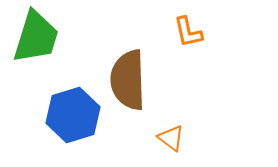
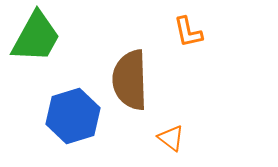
green trapezoid: rotated 12 degrees clockwise
brown semicircle: moved 2 px right
blue hexagon: moved 1 px down
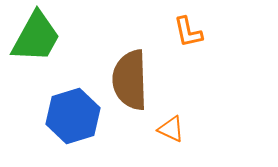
orange triangle: moved 9 px up; rotated 12 degrees counterclockwise
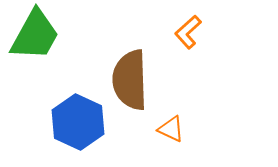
orange L-shape: rotated 60 degrees clockwise
green trapezoid: moved 1 px left, 2 px up
blue hexagon: moved 5 px right, 6 px down; rotated 18 degrees counterclockwise
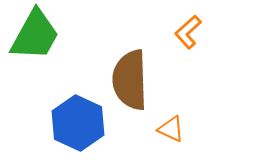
blue hexagon: moved 1 px down
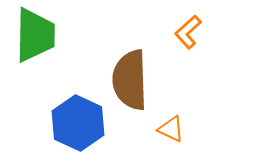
green trapezoid: rotated 28 degrees counterclockwise
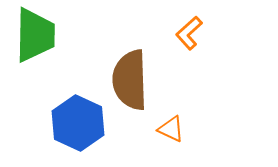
orange L-shape: moved 1 px right, 1 px down
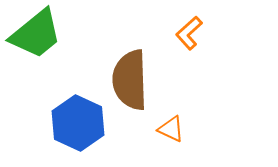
green trapezoid: moved 1 px right, 1 px up; rotated 50 degrees clockwise
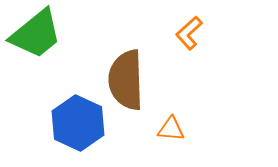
brown semicircle: moved 4 px left
orange triangle: rotated 20 degrees counterclockwise
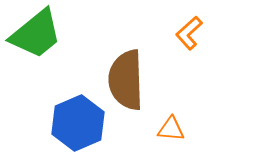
blue hexagon: rotated 12 degrees clockwise
